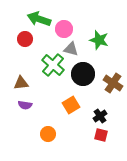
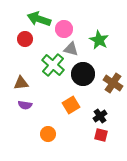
green star: rotated 12 degrees clockwise
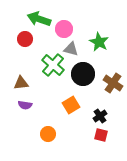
green star: moved 2 px down
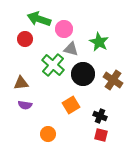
brown cross: moved 3 px up
black cross: rotated 32 degrees counterclockwise
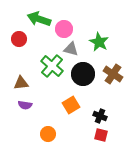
red circle: moved 6 px left
green cross: moved 1 px left, 1 px down
brown cross: moved 6 px up
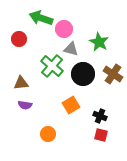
green arrow: moved 2 px right, 1 px up
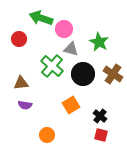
black cross: rotated 16 degrees clockwise
orange circle: moved 1 px left, 1 px down
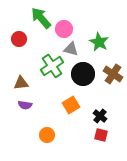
green arrow: rotated 30 degrees clockwise
green cross: rotated 15 degrees clockwise
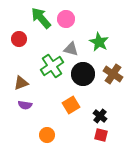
pink circle: moved 2 px right, 10 px up
brown triangle: rotated 14 degrees counterclockwise
